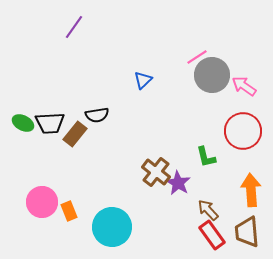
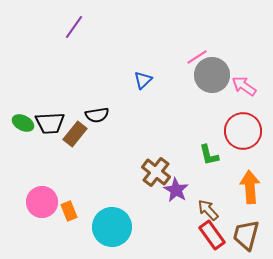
green L-shape: moved 3 px right, 2 px up
purple star: moved 2 px left, 7 px down
orange arrow: moved 1 px left, 3 px up
brown trapezoid: moved 1 px left, 3 px down; rotated 20 degrees clockwise
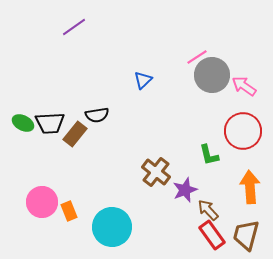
purple line: rotated 20 degrees clockwise
purple star: moved 9 px right; rotated 20 degrees clockwise
